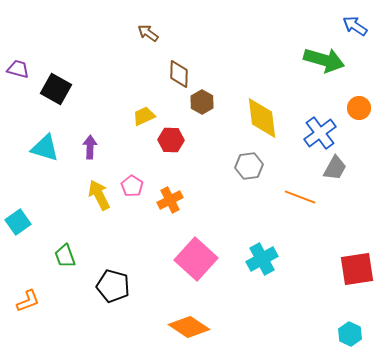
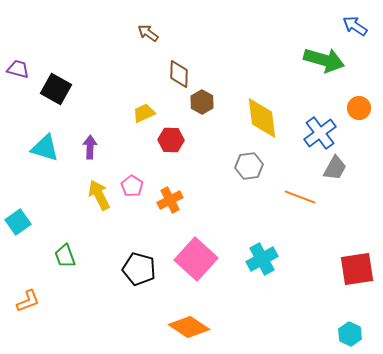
yellow trapezoid: moved 3 px up
black pentagon: moved 26 px right, 17 px up
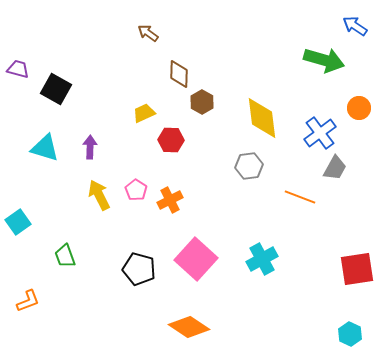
pink pentagon: moved 4 px right, 4 px down
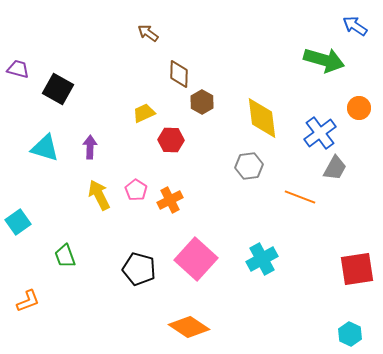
black square: moved 2 px right
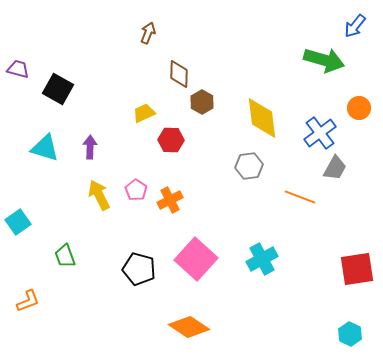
blue arrow: rotated 85 degrees counterclockwise
brown arrow: rotated 75 degrees clockwise
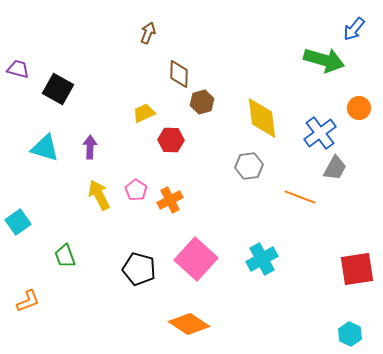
blue arrow: moved 1 px left, 3 px down
brown hexagon: rotated 15 degrees clockwise
orange diamond: moved 3 px up
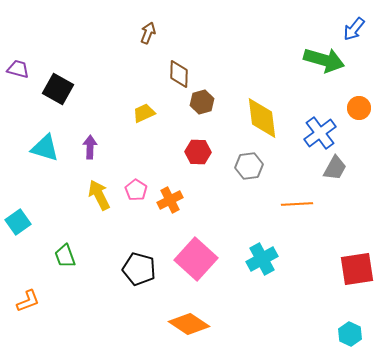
red hexagon: moved 27 px right, 12 px down
orange line: moved 3 px left, 7 px down; rotated 24 degrees counterclockwise
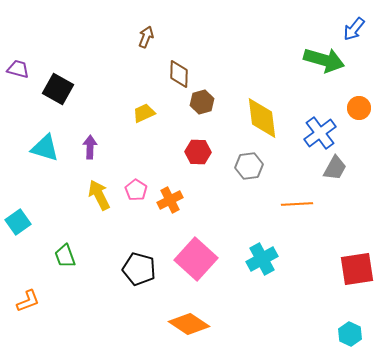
brown arrow: moved 2 px left, 4 px down
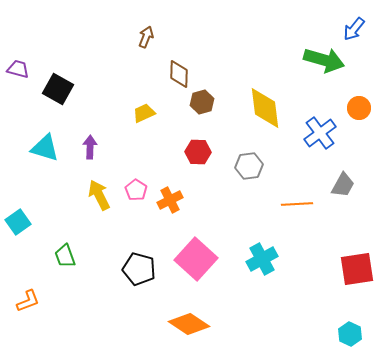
yellow diamond: moved 3 px right, 10 px up
gray trapezoid: moved 8 px right, 17 px down
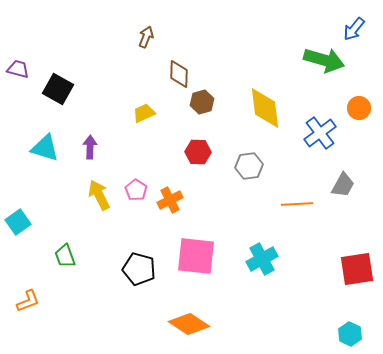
pink square: moved 3 px up; rotated 36 degrees counterclockwise
